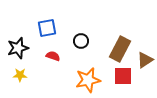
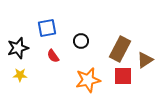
red semicircle: rotated 144 degrees counterclockwise
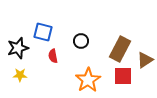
blue square: moved 4 px left, 4 px down; rotated 24 degrees clockwise
red semicircle: rotated 24 degrees clockwise
orange star: rotated 20 degrees counterclockwise
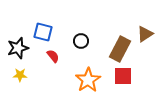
red semicircle: rotated 152 degrees clockwise
brown triangle: moved 26 px up
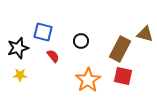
brown triangle: rotated 48 degrees clockwise
red square: rotated 12 degrees clockwise
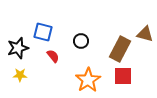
red square: rotated 12 degrees counterclockwise
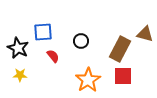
blue square: rotated 18 degrees counterclockwise
black star: rotated 30 degrees counterclockwise
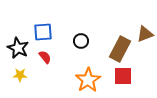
brown triangle: rotated 36 degrees counterclockwise
red semicircle: moved 8 px left, 1 px down
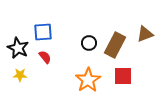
black circle: moved 8 px right, 2 px down
brown rectangle: moved 5 px left, 4 px up
